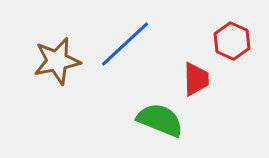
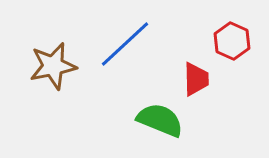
brown star: moved 4 px left, 5 px down
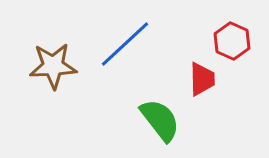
brown star: rotated 9 degrees clockwise
red trapezoid: moved 6 px right
green semicircle: rotated 30 degrees clockwise
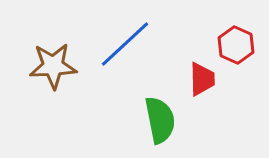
red hexagon: moved 4 px right, 4 px down
green semicircle: rotated 27 degrees clockwise
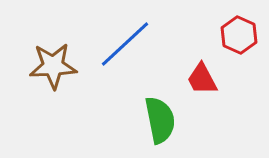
red hexagon: moved 3 px right, 10 px up
red trapezoid: rotated 153 degrees clockwise
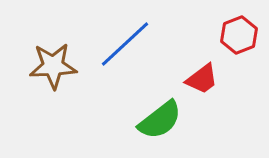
red hexagon: rotated 15 degrees clockwise
red trapezoid: rotated 99 degrees counterclockwise
green semicircle: rotated 63 degrees clockwise
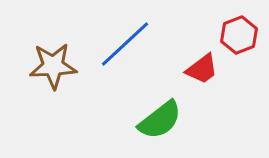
red trapezoid: moved 10 px up
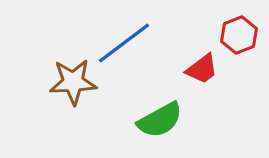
blue line: moved 1 px left, 1 px up; rotated 6 degrees clockwise
brown star: moved 20 px right, 16 px down
green semicircle: rotated 9 degrees clockwise
